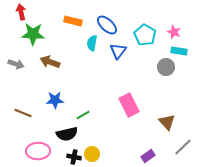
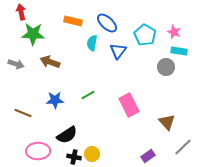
blue ellipse: moved 2 px up
green line: moved 5 px right, 20 px up
black semicircle: moved 1 px down; rotated 20 degrees counterclockwise
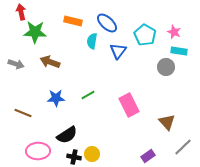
green star: moved 2 px right, 2 px up
cyan semicircle: moved 2 px up
blue star: moved 1 px right, 2 px up
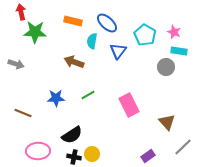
brown arrow: moved 24 px right
black semicircle: moved 5 px right
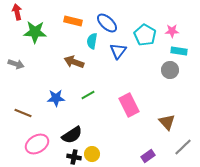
red arrow: moved 4 px left
pink star: moved 2 px left, 1 px up; rotated 24 degrees counterclockwise
gray circle: moved 4 px right, 3 px down
pink ellipse: moved 1 px left, 7 px up; rotated 30 degrees counterclockwise
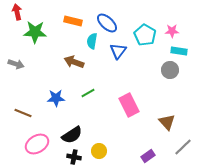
green line: moved 2 px up
yellow circle: moved 7 px right, 3 px up
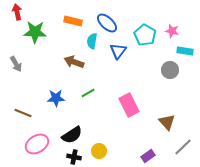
pink star: rotated 16 degrees clockwise
cyan rectangle: moved 6 px right
gray arrow: rotated 42 degrees clockwise
